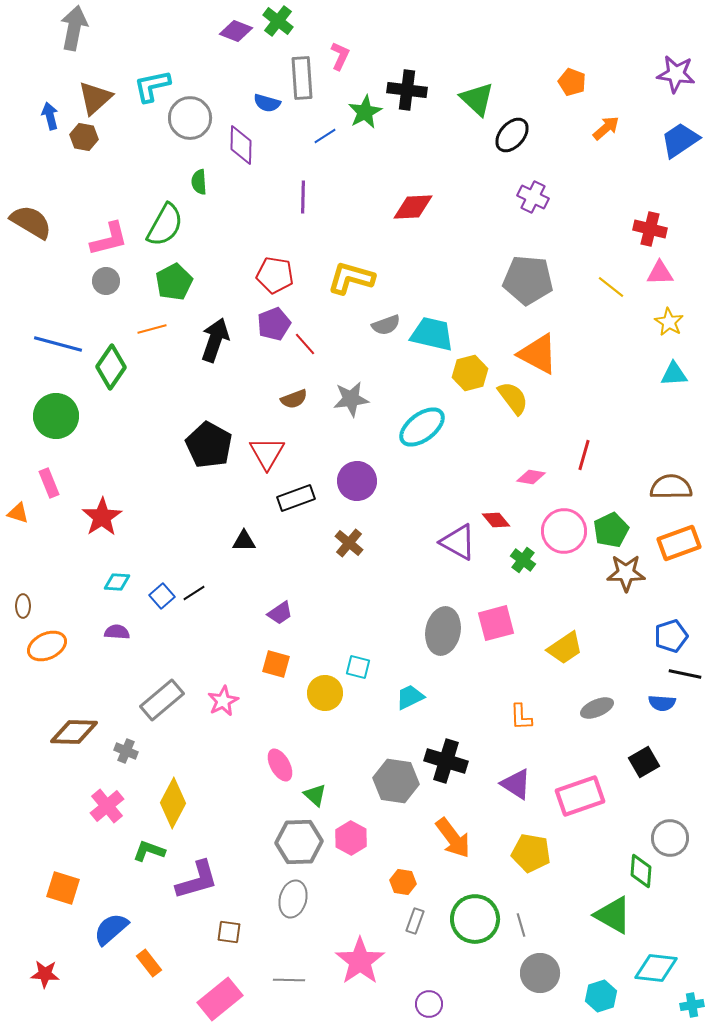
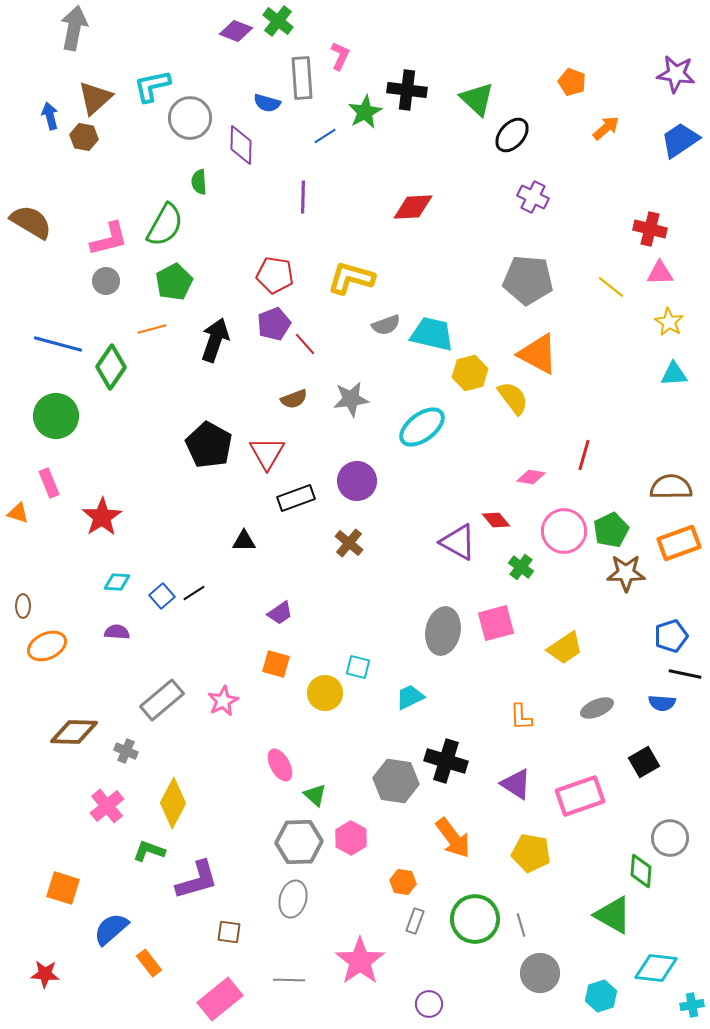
green cross at (523, 560): moved 2 px left, 7 px down
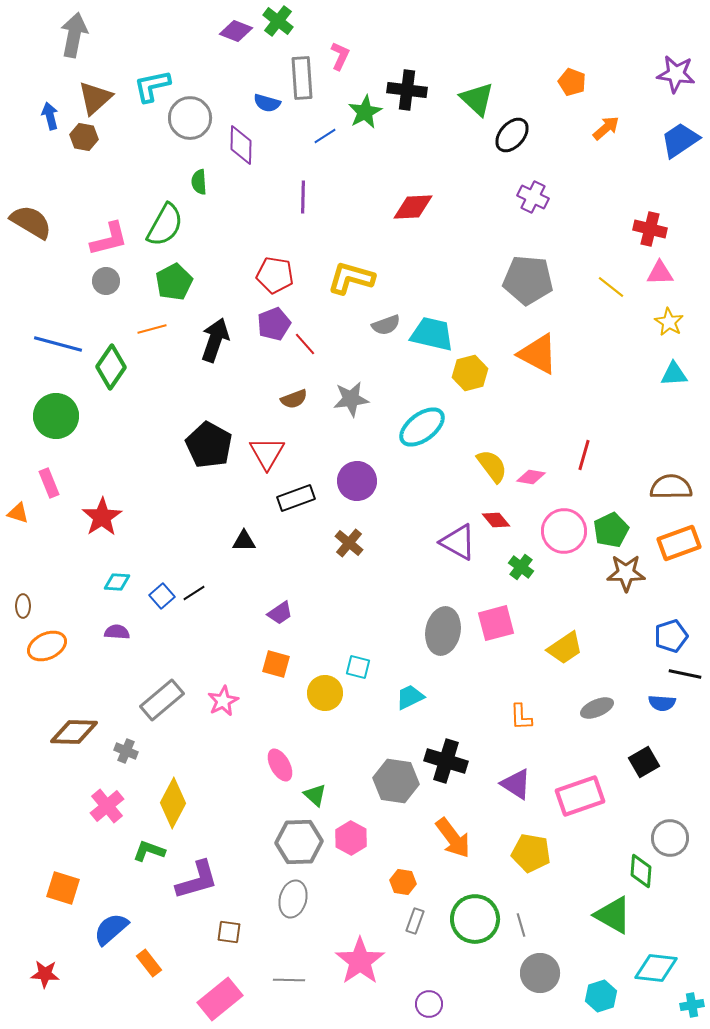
gray arrow at (74, 28): moved 7 px down
yellow semicircle at (513, 398): moved 21 px left, 68 px down
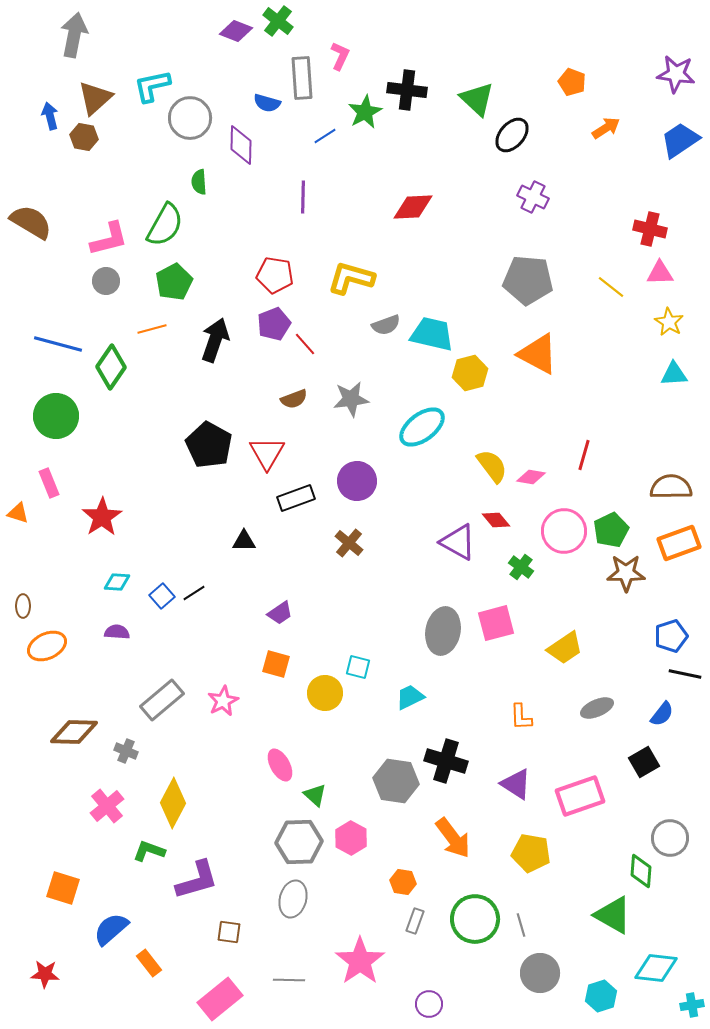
orange arrow at (606, 128): rotated 8 degrees clockwise
blue semicircle at (662, 703): moved 11 px down; rotated 56 degrees counterclockwise
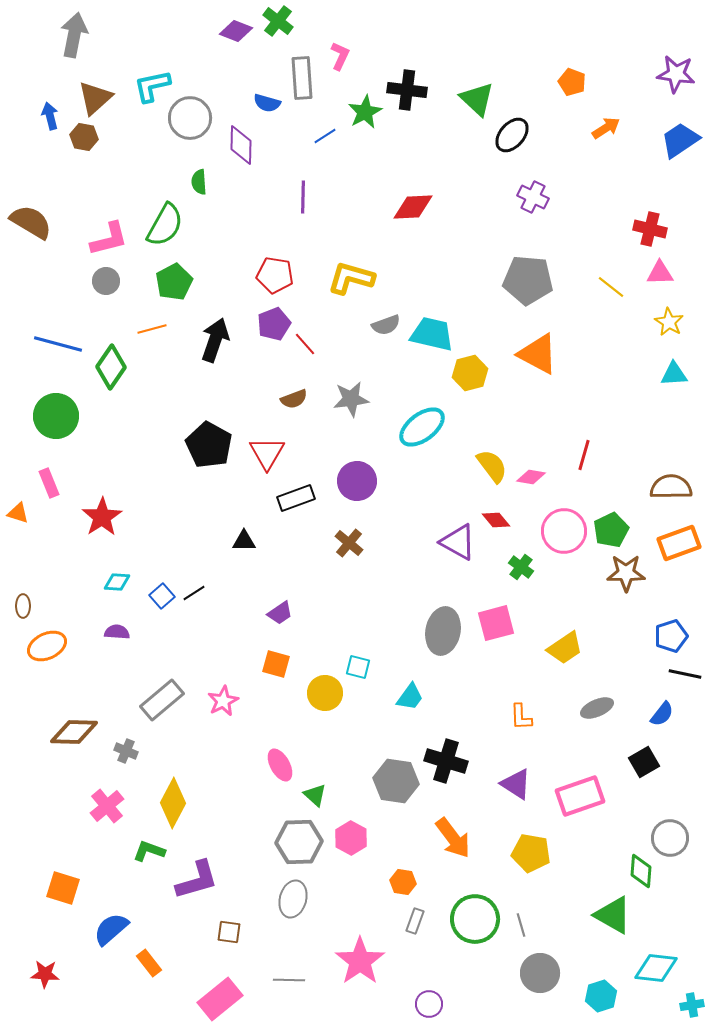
cyan trapezoid at (410, 697): rotated 152 degrees clockwise
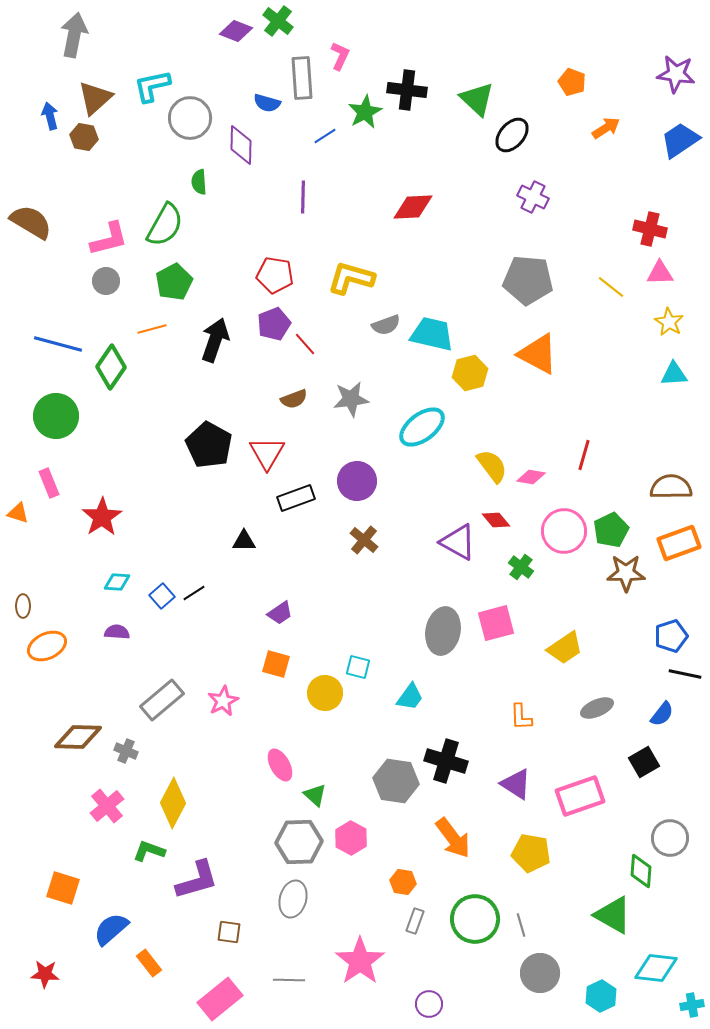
brown cross at (349, 543): moved 15 px right, 3 px up
brown diamond at (74, 732): moved 4 px right, 5 px down
cyan hexagon at (601, 996): rotated 8 degrees counterclockwise
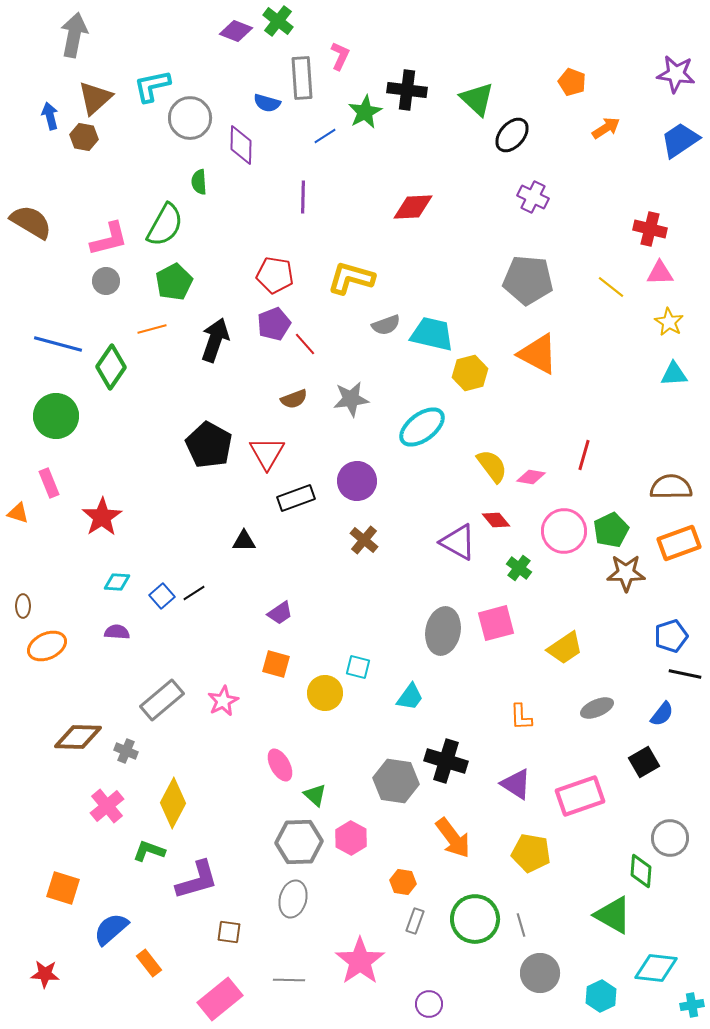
green cross at (521, 567): moved 2 px left, 1 px down
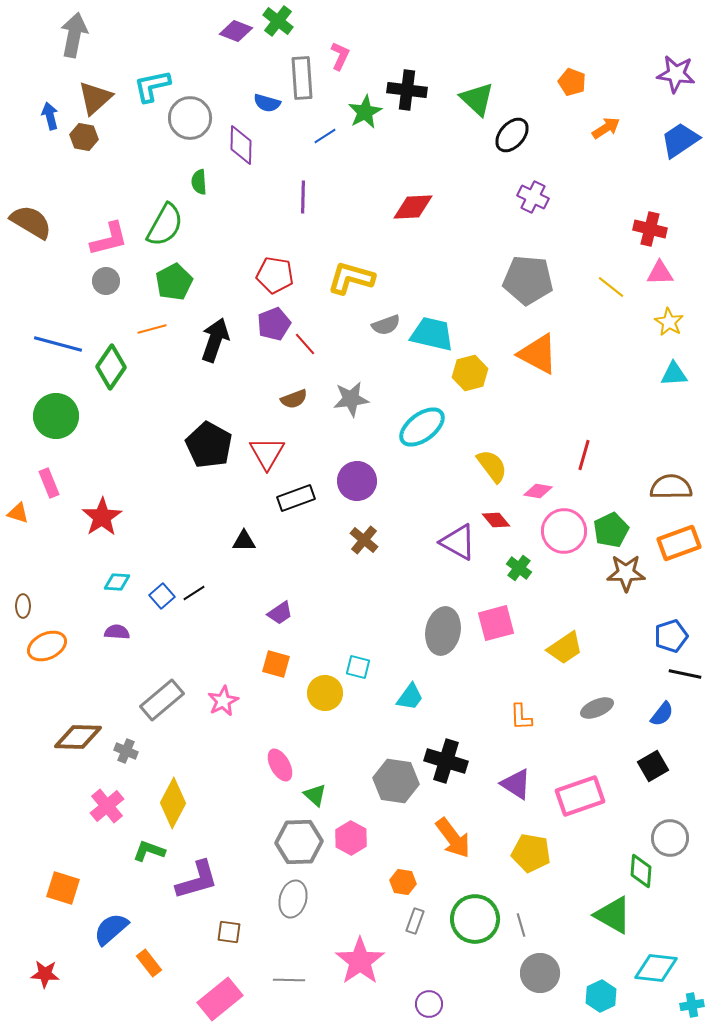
pink diamond at (531, 477): moved 7 px right, 14 px down
black square at (644, 762): moved 9 px right, 4 px down
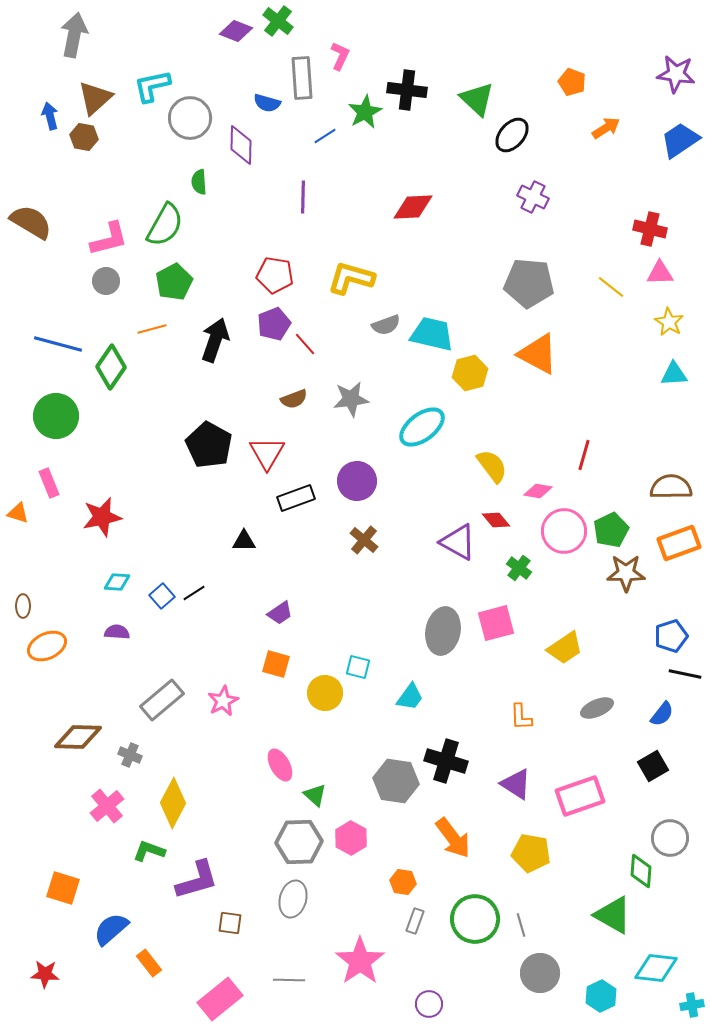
gray pentagon at (528, 280): moved 1 px right, 3 px down
red star at (102, 517): rotated 21 degrees clockwise
gray cross at (126, 751): moved 4 px right, 4 px down
brown square at (229, 932): moved 1 px right, 9 px up
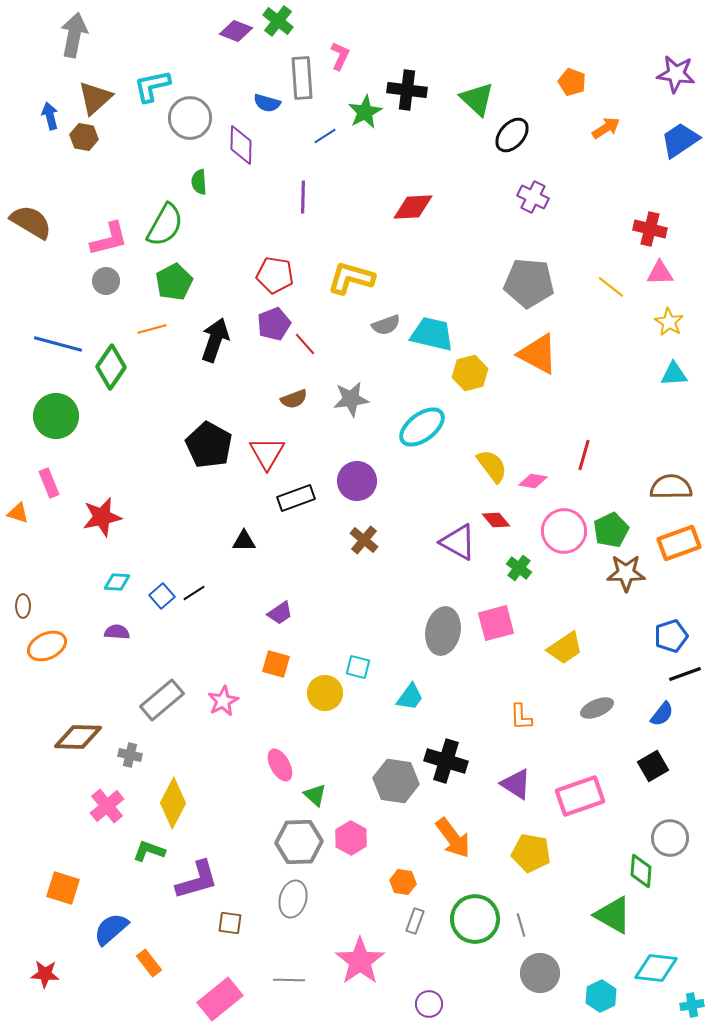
pink diamond at (538, 491): moved 5 px left, 10 px up
black line at (685, 674): rotated 32 degrees counterclockwise
gray cross at (130, 755): rotated 10 degrees counterclockwise
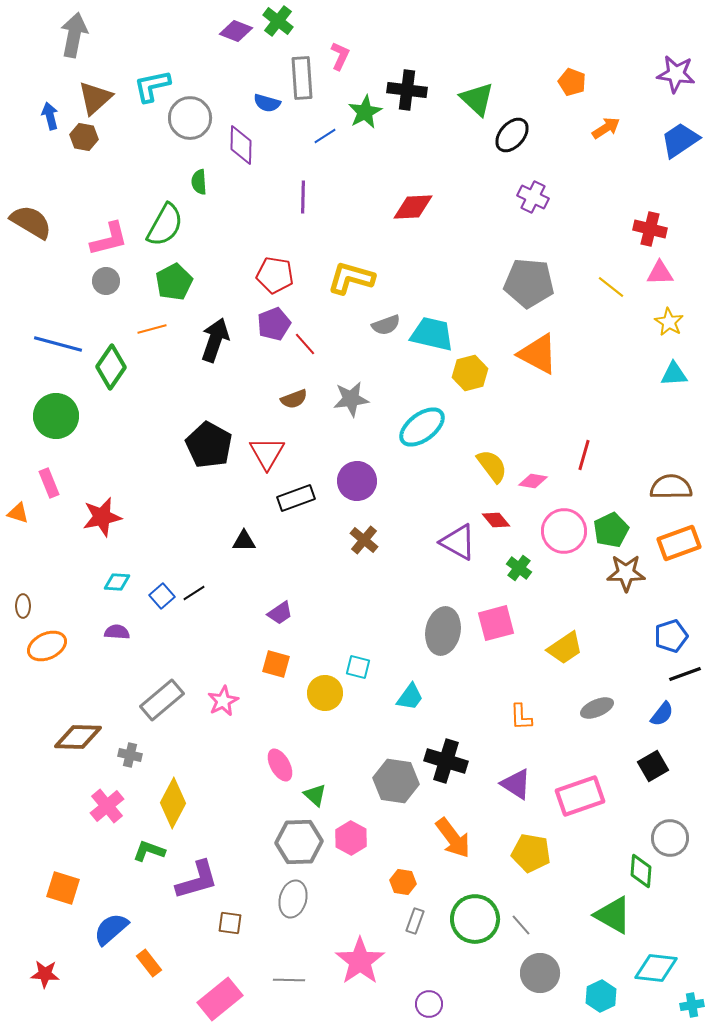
gray line at (521, 925): rotated 25 degrees counterclockwise
